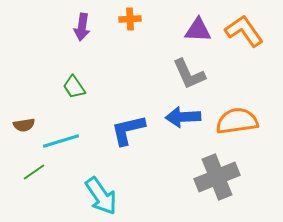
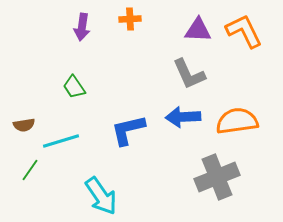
orange L-shape: rotated 9 degrees clockwise
green line: moved 4 px left, 2 px up; rotated 20 degrees counterclockwise
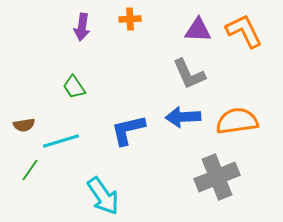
cyan arrow: moved 2 px right
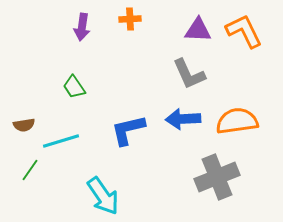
blue arrow: moved 2 px down
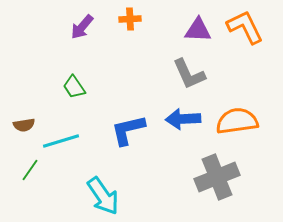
purple arrow: rotated 32 degrees clockwise
orange L-shape: moved 1 px right, 4 px up
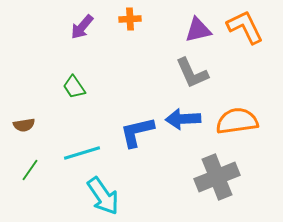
purple triangle: rotated 16 degrees counterclockwise
gray L-shape: moved 3 px right, 1 px up
blue L-shape: moved 9 px right, 2 px down
cyan line: moved 21 px right, 12 px down
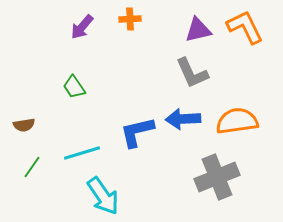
green line: moved 2 px right, 3 px up
